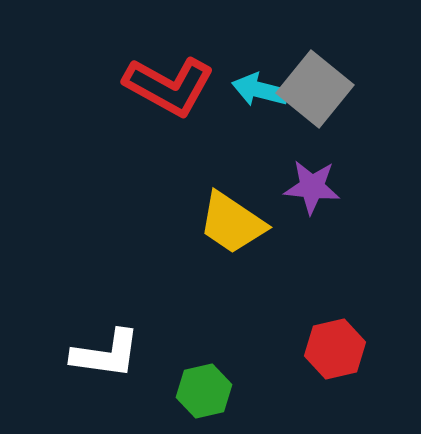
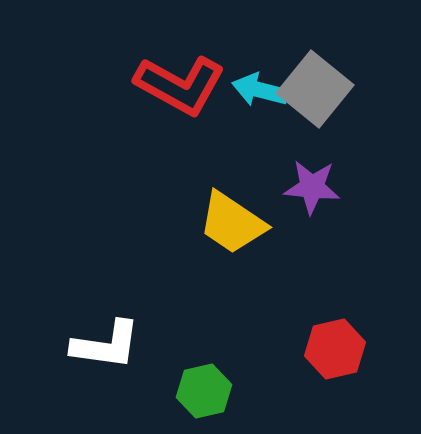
red L-shape: moved 11 px right, 1 px up
white L-shape: moved 9 px up
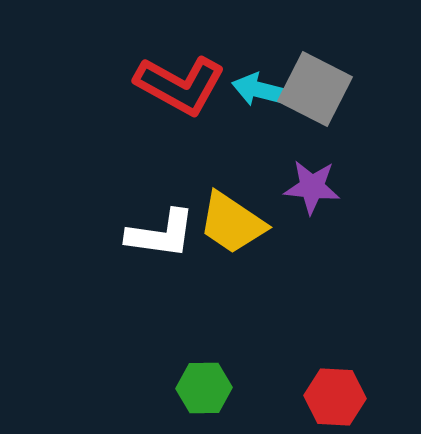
gray square: rotated 12 degrees counterclockwise
white L-shape: moved 55 px right, 111 px up
red hexagon: moved 48 px down; rotated 16 degrees clockwise
green hexagon: moved 3 px up; rotated 12 degrees clockwise
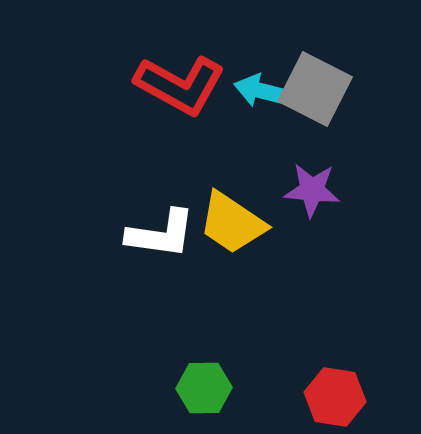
cyan arrow: moved 2 px right, 1 px down
purple star: moved 3 px down
red hexagon: rotated 6 degrees clockwise
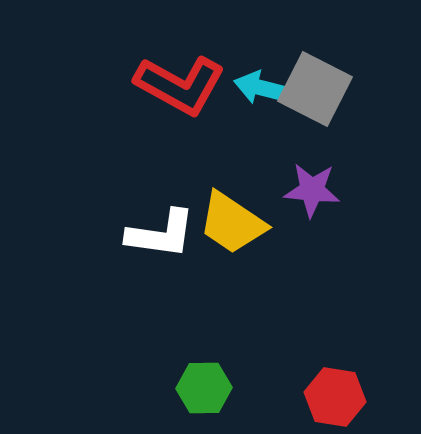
cyan arrow: moved 3 px up
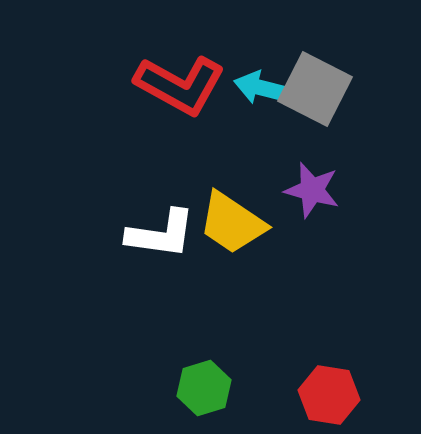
purple star: rotated 10 degrees clockwise
green hexagon: rotated 16 degrees counterclockwise
red hexagon: moved 6 px left, 2 px up
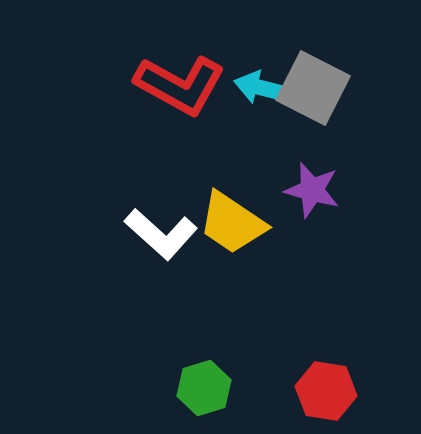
gray square: moved 2 px left, 1 px up
white L-shape: rotated 34 degrees clockwise
red hexagon: moved 3 px left, 4 px up
